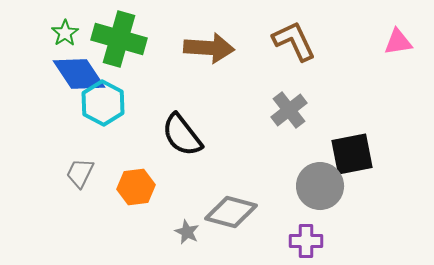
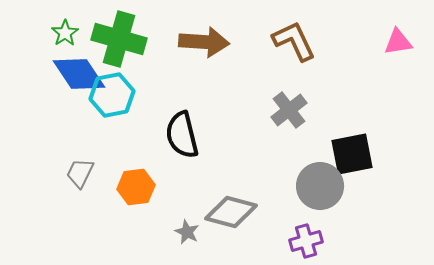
brown arrow: moved 5 px left, 6 px up
cyan hexagon: moved 9 px right, 8 px up; rotated 21 degrees clockwise
black semicircle: rotated 24 degrees clockwise
purple cross: rotated 16 degrees counterclockwise
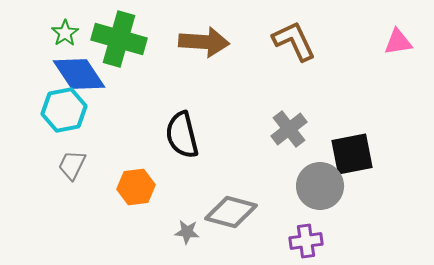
cyan hexagon: moved 48 px left, 15 px down
gray cross: moved 19 px down
gray trapezoid: moved 8 px left, 8 px up
gray star: rotated 20 degrees counterclockwise
purple cross: rotated 8 degrees clockwise
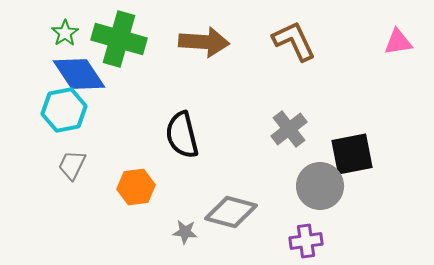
gray star: moved 2 px left
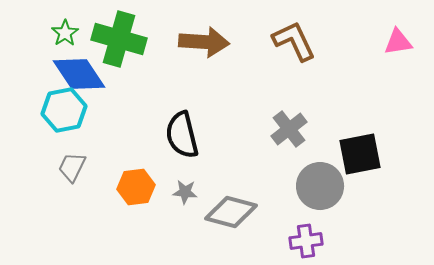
black square: moved 8 px right
gray trapezoid: moved 2 px down
gray star: moved 40 px up
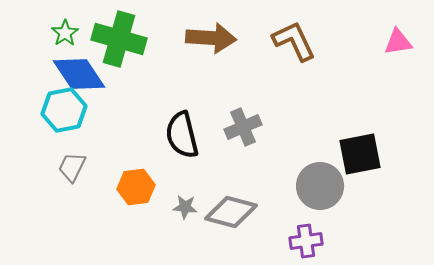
brown arrow: moved 7 px right, 4 px up
gray cross: moved 46 px left, 2 px up; rotated 15 degrees clockwise
gray star: moved 15 px down
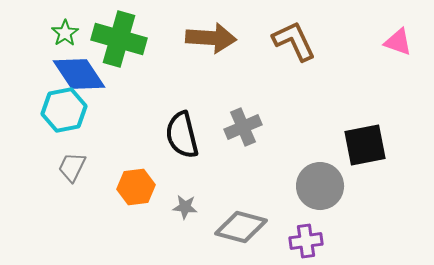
pink triangle: rotated 28 degrees clockwise
black square: moved 5 px right, 9 px up
gray diamond: moved 10 px right, 15 px down
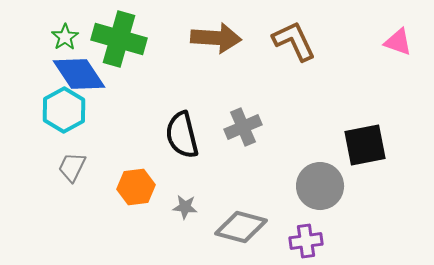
green star: moved 4 px down
brown arrow: moved 5 px right
cyan hexagon: rotated 18 degrees counterclockwise
